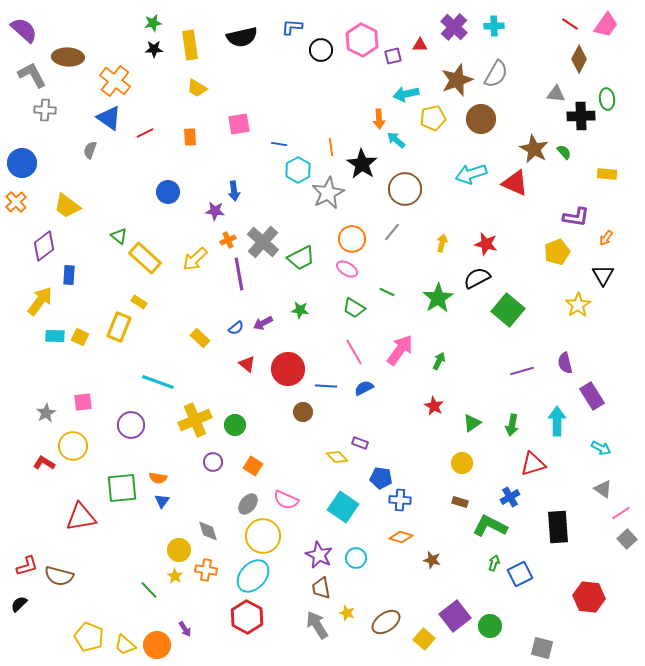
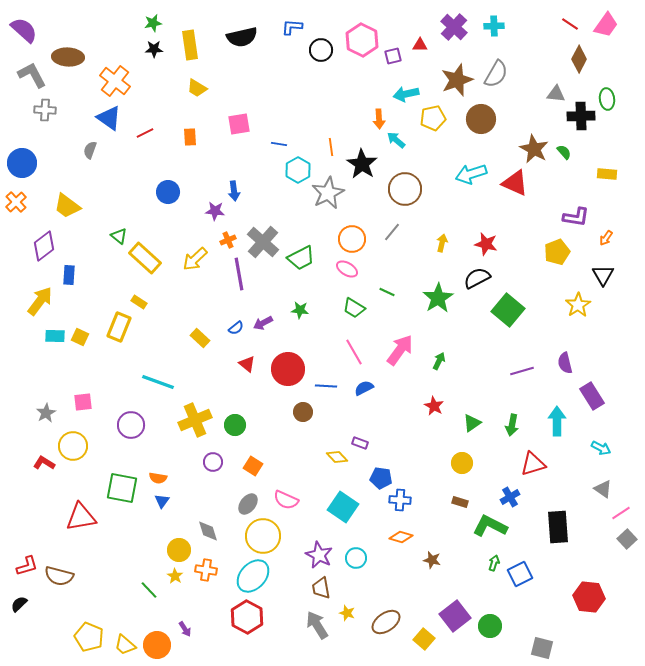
green square at (122, 488): rotated 16 degrees clockwise
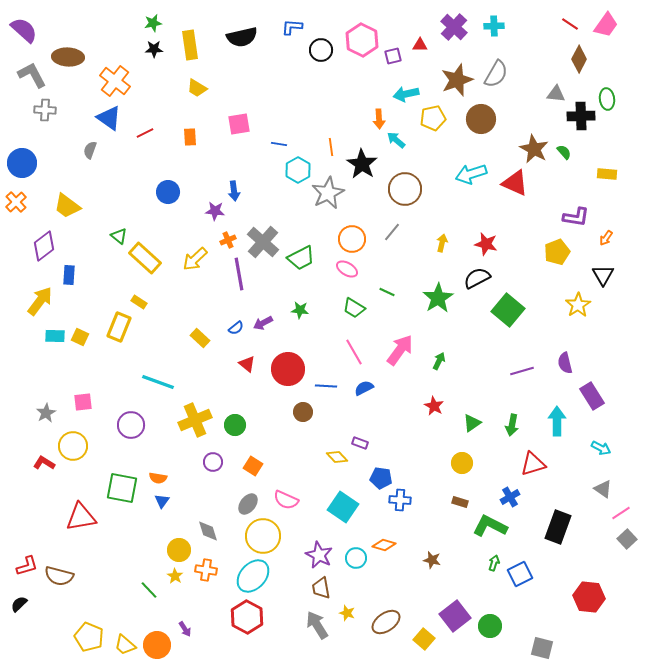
black rectangle at (558, 527): rotated 24 degrees clockwise
orange diamond at (401, 537): moved 17 px left, 8 px down
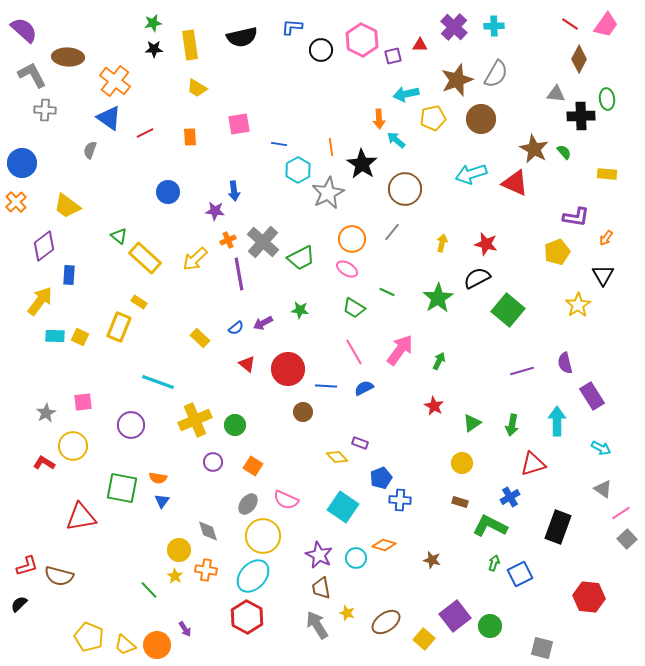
blue pentagon at (381, 478): rotated 30 degrees counterclockwise
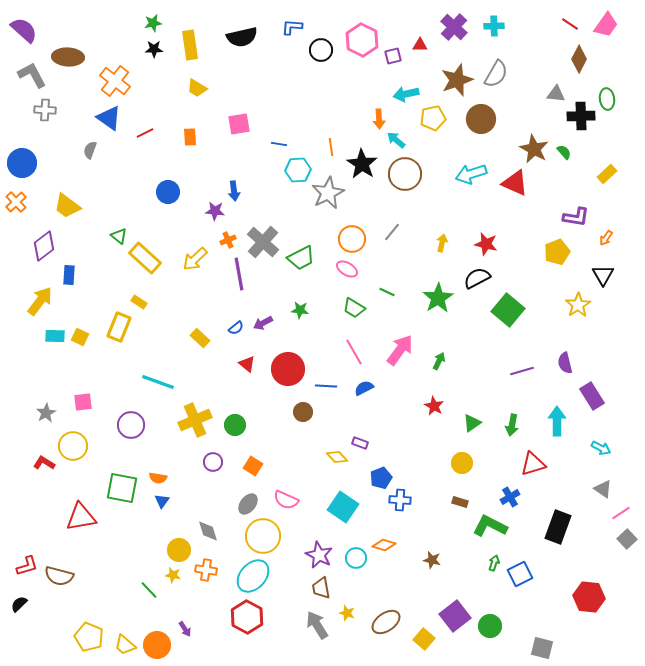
cyan hexagon at (298, 170): rotated 25 degrees clockwise
yellow rectangle at (607, 174): rotated 48 degrees counterclockwise
brown circle at (405, 189): moved 15 px up
yellow star at (175, 576): moved 2 px left, 1 px up; rotated 21 degrees counterclockwise
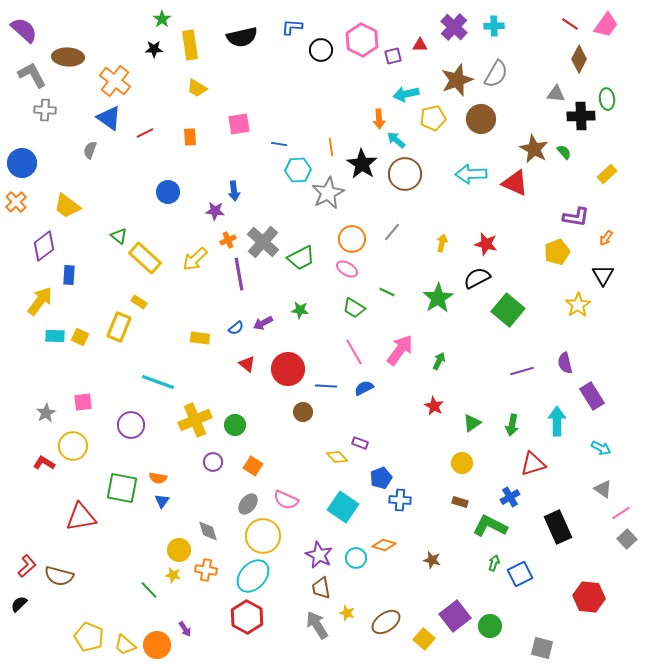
green star at (153, 23): moved 9 px right, 4 px up; rotated 24 degrees counterclockwise
cyan arrow at (471, 174): rotated 16 degrees clockwise
yellow rectangle at (200, 338): rotated 36 degrees counterclockwise
black rectangle at (558, 527): rotated 44 degrees counterclockwise
red L-shape at (27, 566): rotated 25 degrees counterclockwise
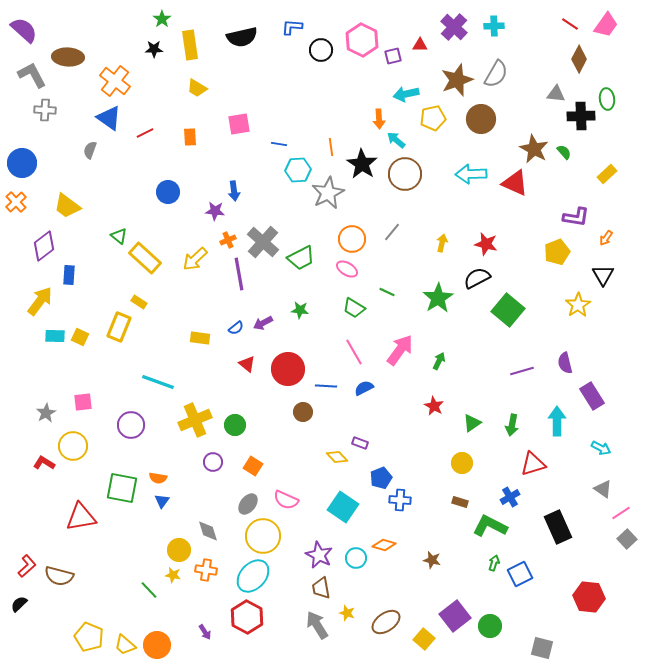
purple arrow at (185, 629): moved 20 px right, 3 px down
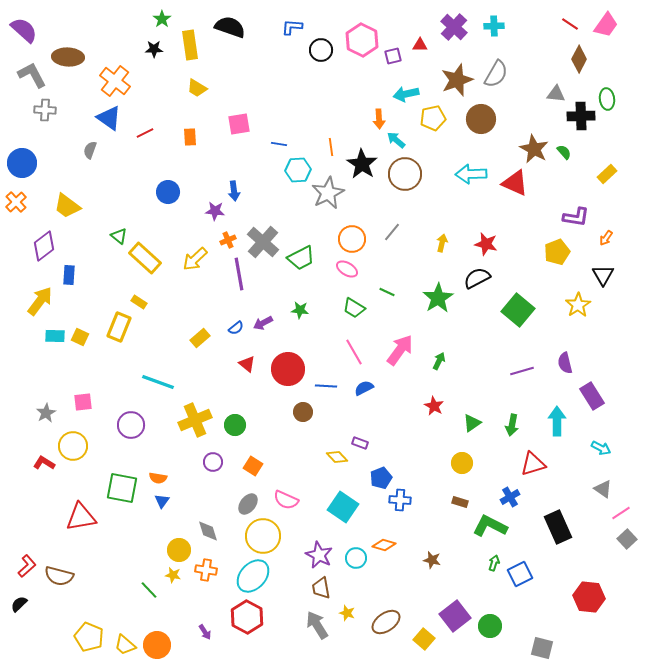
black semicircle at (242, 37): moved 12 px left, 10 px up; rotated 148 degrees counterclockwise
green square at (508, 310): moved 10 px right
yellow rectangle at (200, 338): rotated 48 degrees counterclockwise
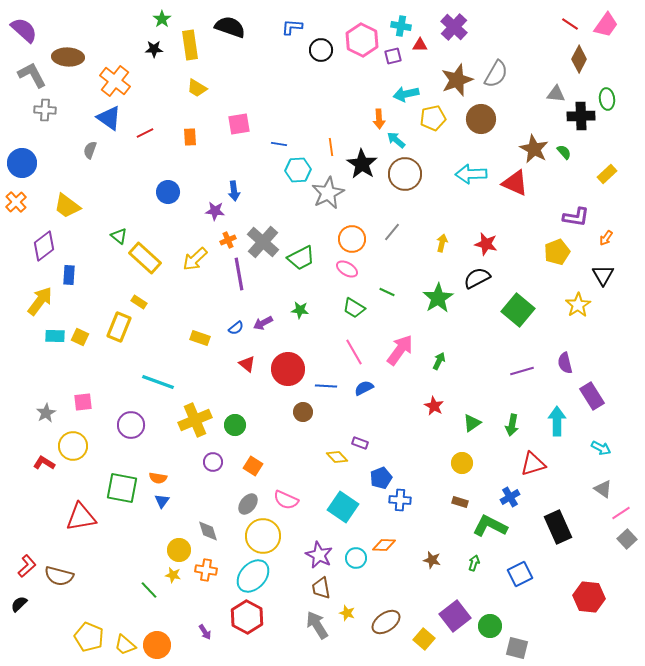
cyan cross at (494, 26): moved 93 px left; rotated 12 degrees clockwise
yellow rectangle at (200, 338): rotated 60 degrees clockwise
orange diamond at (384, 545): rotated 15 degrees counterclockwise
green arrow at (494, 563): moved 20 px left
gray square at (542, 648): moved 25 px left
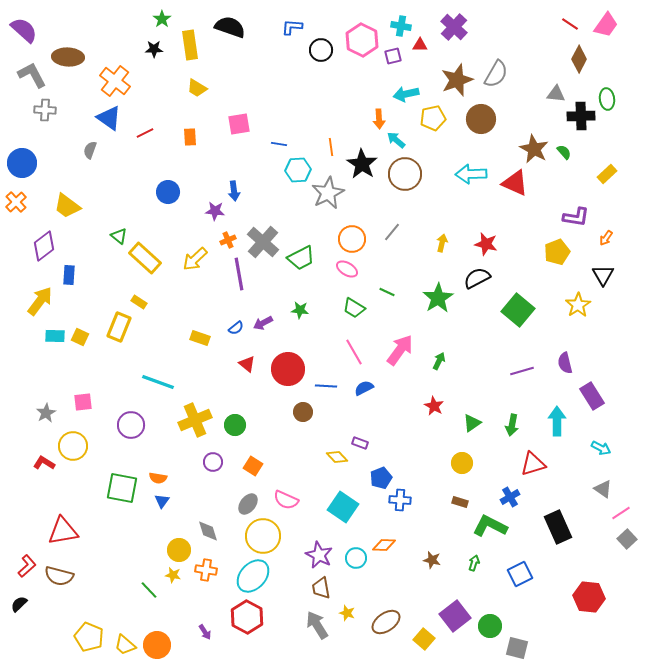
red triangle at (81, 517): moved 18 px left, 14 px down
